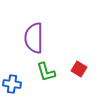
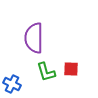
red square: moved 8 px left; rotated 28 degrees counterclockwise
blue cross: rotated 18 degrees clockwise
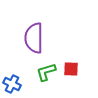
green L-shape: rotated 90 degrees clockwise
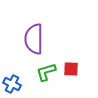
purple semicircle: moved 1 px down
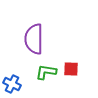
green L-shape: rotated 25 degrees clockwise
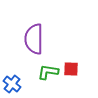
green L-shape: moved 2 px right
blue cross: rotated 12 degrees clockwise
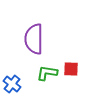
green L-shape: moved 1 px left, 1 px down
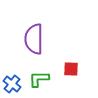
green L-shape: moved 8 px left, 6 px down; rotated 10 degrees counterclockwise
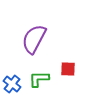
purple semicircle: rotated 28 degrees clockwise
red square: moved 3 px left
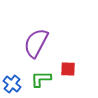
purple semicircle: moved 2 px right, 4 px down
green L-shape: moved 2 px right
